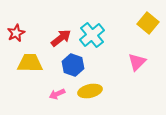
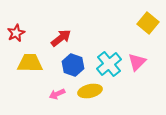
cyan cross: moved 17 px right, 29 px down
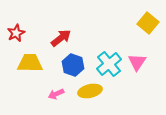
pink triangle: rotated 12 degrees counterclockwise
pink arrow: moved 1 px left
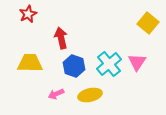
red star: moved 12 px right, 19 px up
red arrow: rotated 65 degrees counterclockwise
blue hexagon: moved 1 px right, 1 px down
yellow ellipse: moved 4 px down
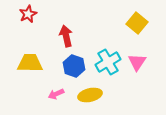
yellow square: moved 11 px left
red arrow: moved 5 px right, 2 px up
cyan cross: moved 1 px left, 2 px up; rotated 10 degrees clockwise
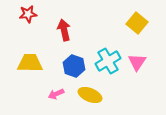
red star: rotated 18 degrees clockwise
red arrow: moved 2 px left, 6 px up
cyan cross: moved 1 px up
yellow ellipse: rotated 35 degrees clockwise
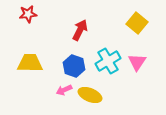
red arrow: moved 16 px right; rotated 40 degrees clockwise
pink arrow: moved 8 px right, 4 px up
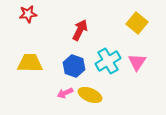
pink arrow: moved 1 px right, 3 px down
